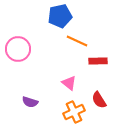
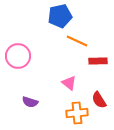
pink circle: moved 7 px down
orange cross: moved 3 px right, 1 px down; rotated 20 degrees clockwise
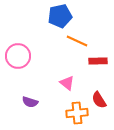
pink triangle: moved 2 px left
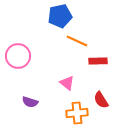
red semicircle: moved 2 px right
